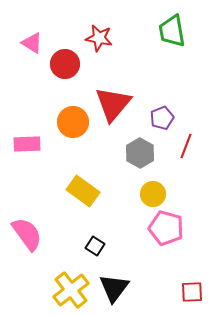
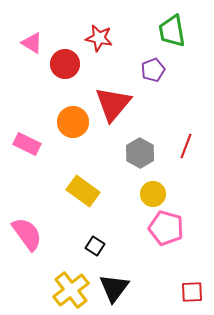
purple pentagon: moved 9 px left, 48 px up
pink rectangle: rotated 28 degrees clockwise
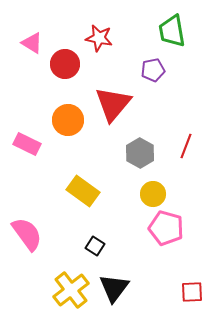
purple pentagon: rotated 10 degrees clockwise
orange circle: moved 5 px left, 2 px up
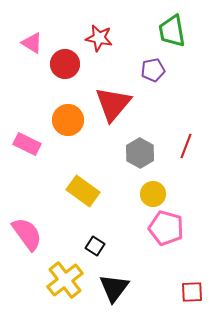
yellow cross: moved 6 px left, 10 px up
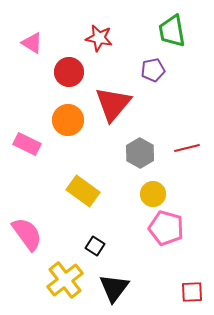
red circle: moved 4 px right, 8 px down
red line: moved 1 px right, 2 px down; rotated 55 degrees clockwise
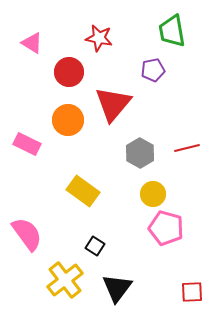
black triangle: moved 3 px right
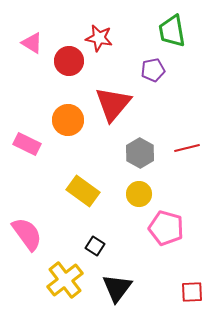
red circle: moved 11 px up
yellow circle: moved 14 px left
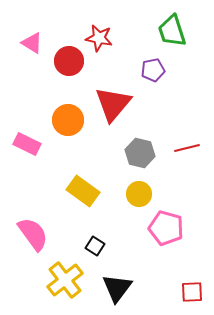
green trapezoid: rotated 8 degrees counterclockwise
gray hexagon: rotated 16 degrees counterclockwise
pink semicircle: moved 6 px right
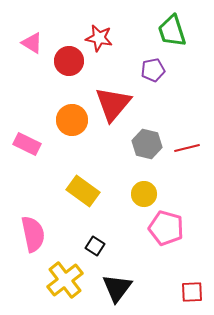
orange circle: moved 4 px right
gray hexagon: moved 7 px right, 9 px up
yellow circle: moved 5 px right
pink semicircle: rotated 24 degrees clockwise
